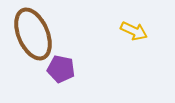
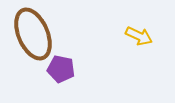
yellow arrow: moved 5 px right, 5 px down
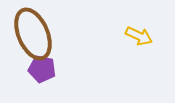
purple pentagon: moved 19 px left
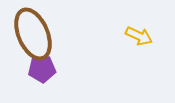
purple pentagon: rotated 16 degrees counterclockwise
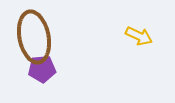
brown ellipse: moved 1 px right, 3 px down; rotated 12 degrees clockwise
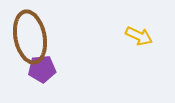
brown ellipse: moved 4 px left
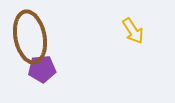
yellow arrow: moved 6 px left, 5 px up; rotated 32 degrees clockwise
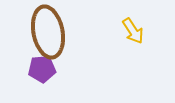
brown ellipse: moved 18 px right, 5 px up
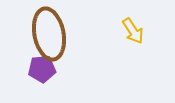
brown ellipse: moved 1 px right, 2 px down
